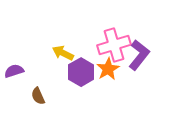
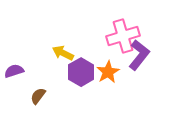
pink cross: moved 9 px right, 9 px up
orange star: moved 3 px down
brown semicircle: rotated 60 degrees clockwise
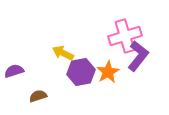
pink cross: moved 2 px right
purple L-shape: moved 1 px left, 1 px down
purple hexagon: rotated 20 degrees clockwise
brown semicircle: rotated 36 degrees clockwise
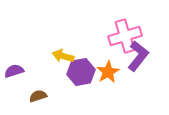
yellow arrow: moved 3 px down; rotated 10 degrees counterclockwise
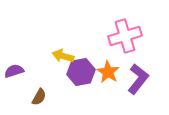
purple L-shape: moved 23 px down
orange star: rotated 10 degrees counterclockwise
brown semicircle: moved 1 px right, 1 px down; rotated 138 degrees clockwise
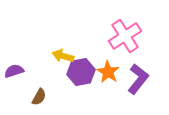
pink cross: rotated 16 degrees counterclockwise
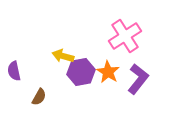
purple semicircle: rotated 84 degrees counterclockwise
